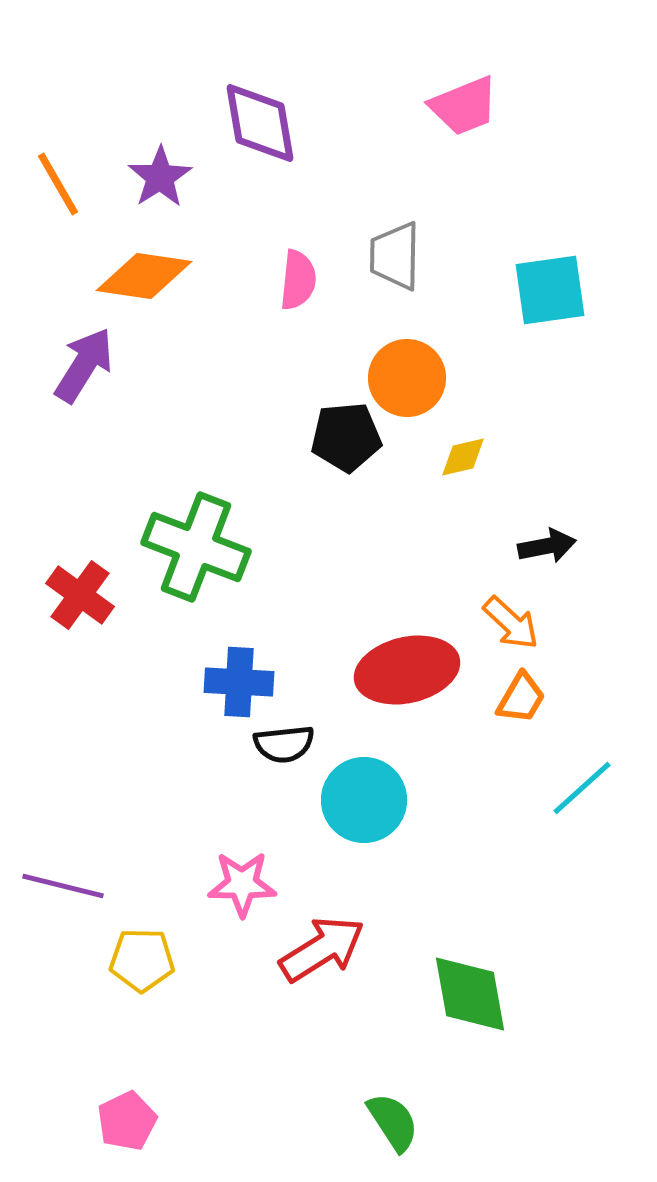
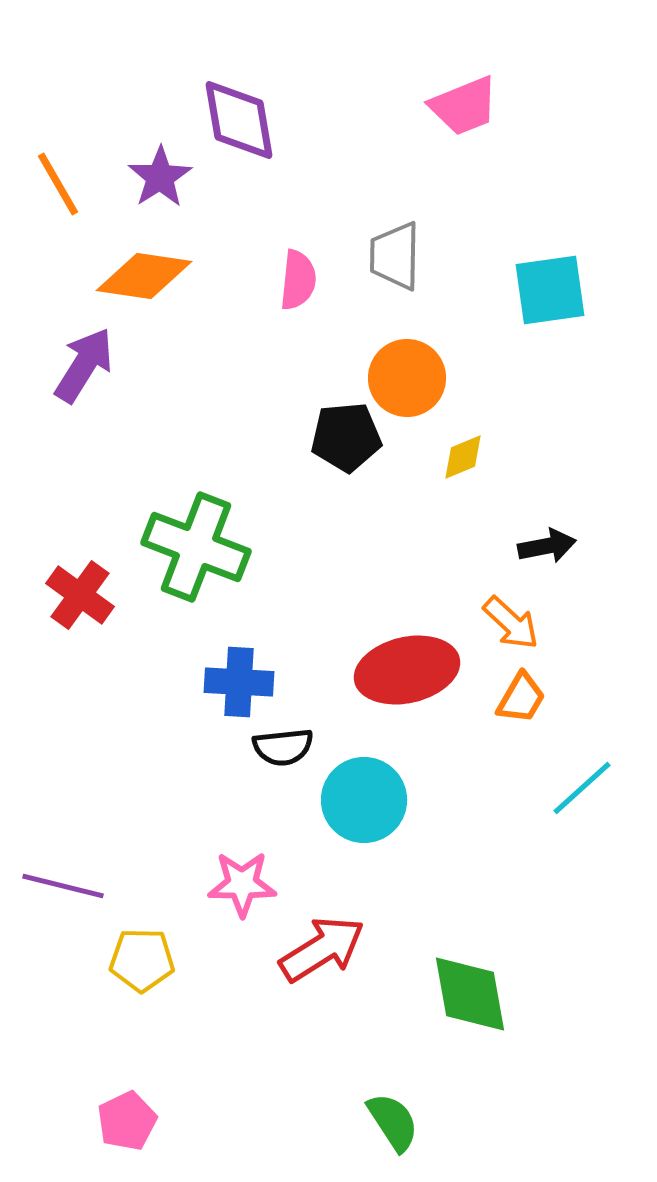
purple diamond: moved 21 px left, 3 px up
yellow diamond: rotated 9 degrees counterclockwise
black semicircle: moved 1 px left, 3 px down
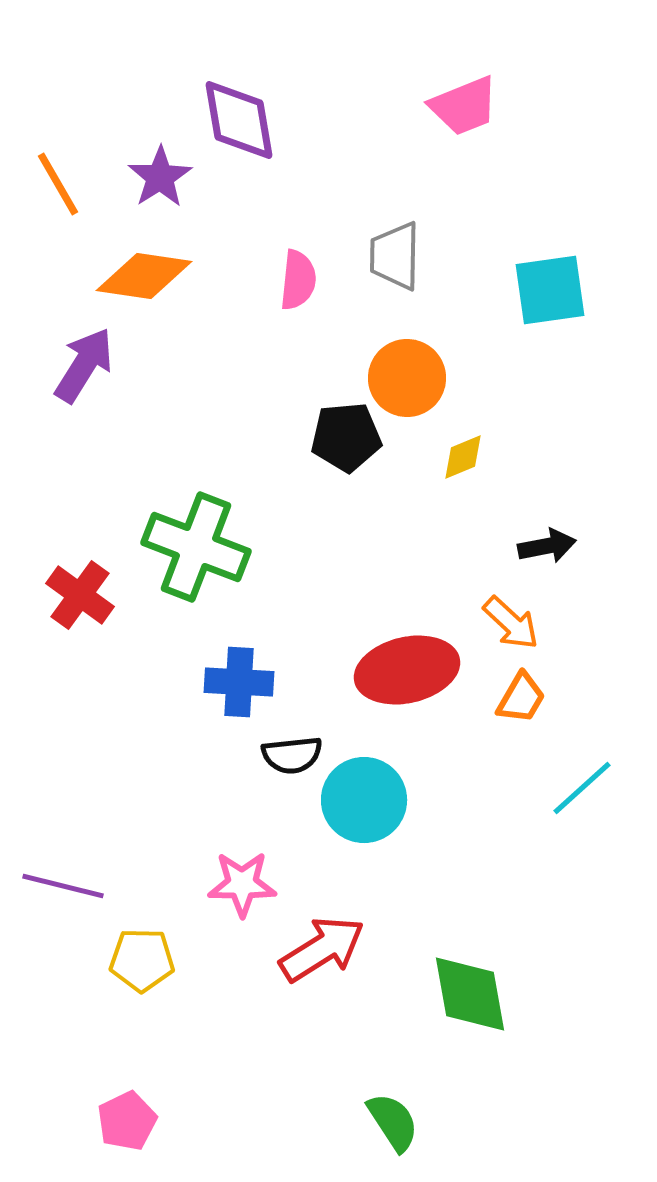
black semicircle: moved 9 px right, 8 px down
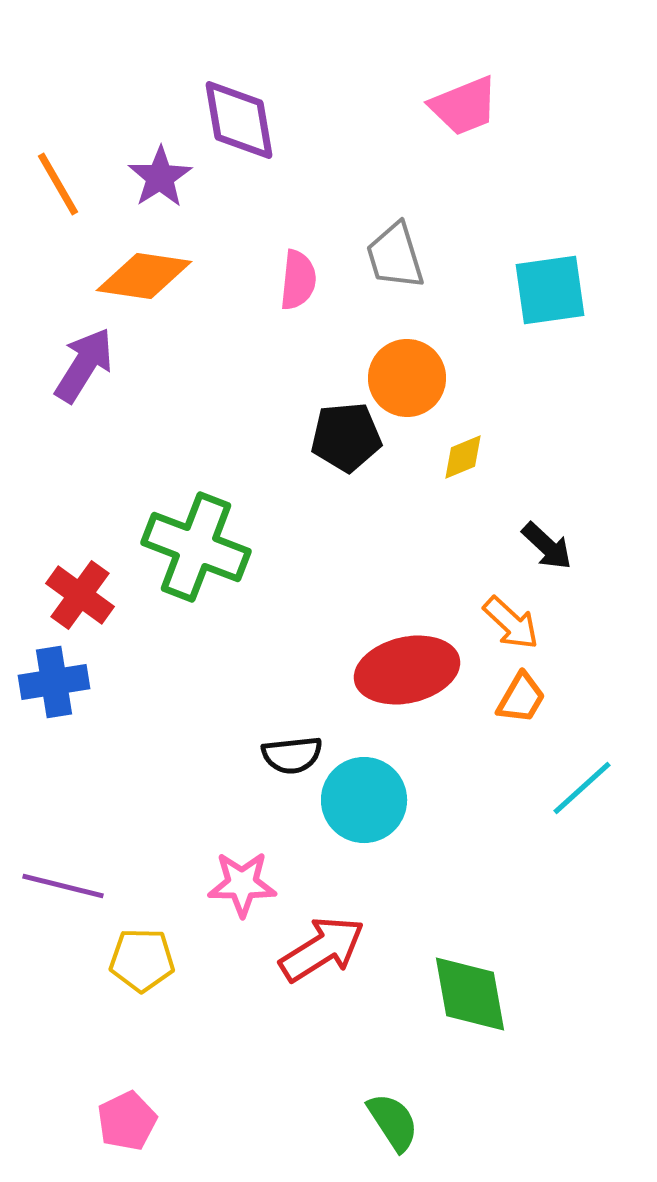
gray trapezoid: rotated 18 degrees counterclockwise
black arrow: rotated 54 degrees clockwise
blue cross: moved 185 px left; rotated 12 degrees counterclockwise
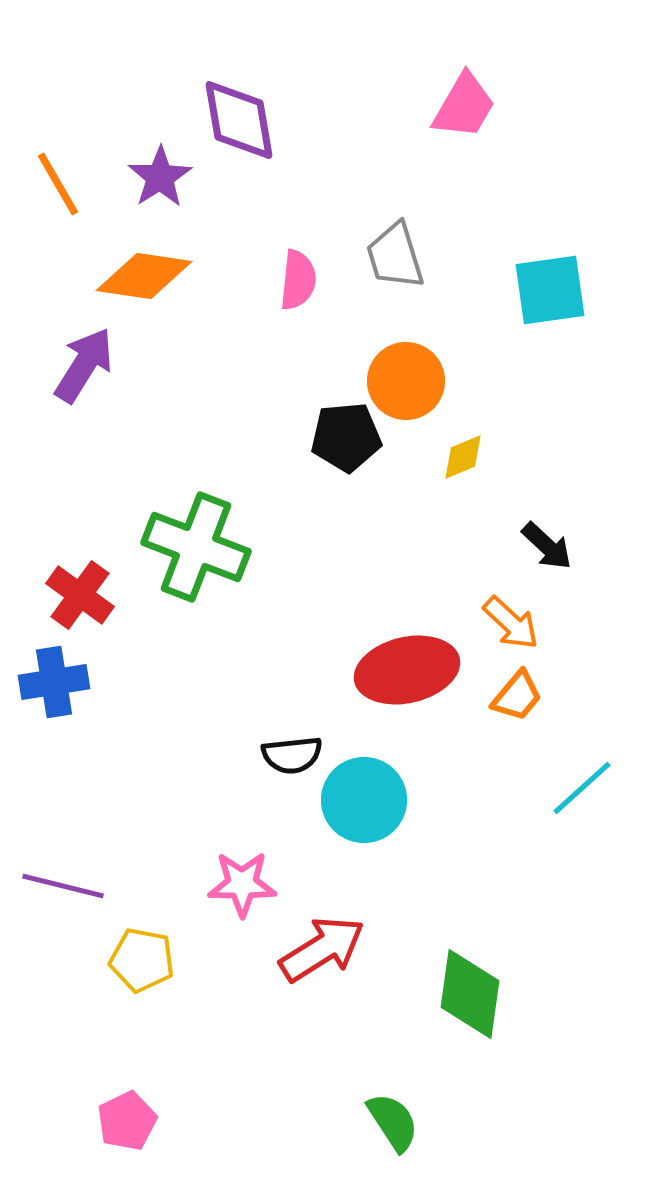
pink trapezoid: rotated 38 degrees counterclockwise
orange circle: moved 1 px left, 3 px down
orange trapezoid: moved 4 px left, 2 px up; rotated 10 degrees clockwise
yellow pentagon: rotated 10 degrees clockwise
green diamond: rotated 18 degrees clockwise
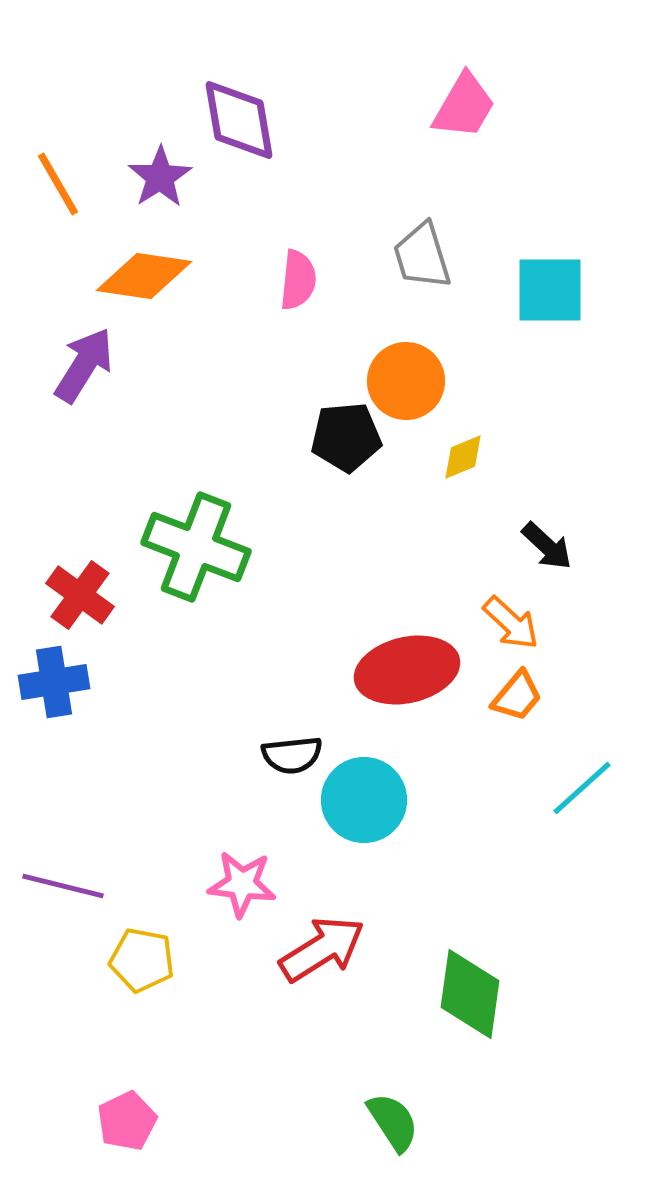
gray trapezoid: moved 27 px right
cyan square: rotated 8 degrees clockwise
pink star: rotated 6 degrees clockwise
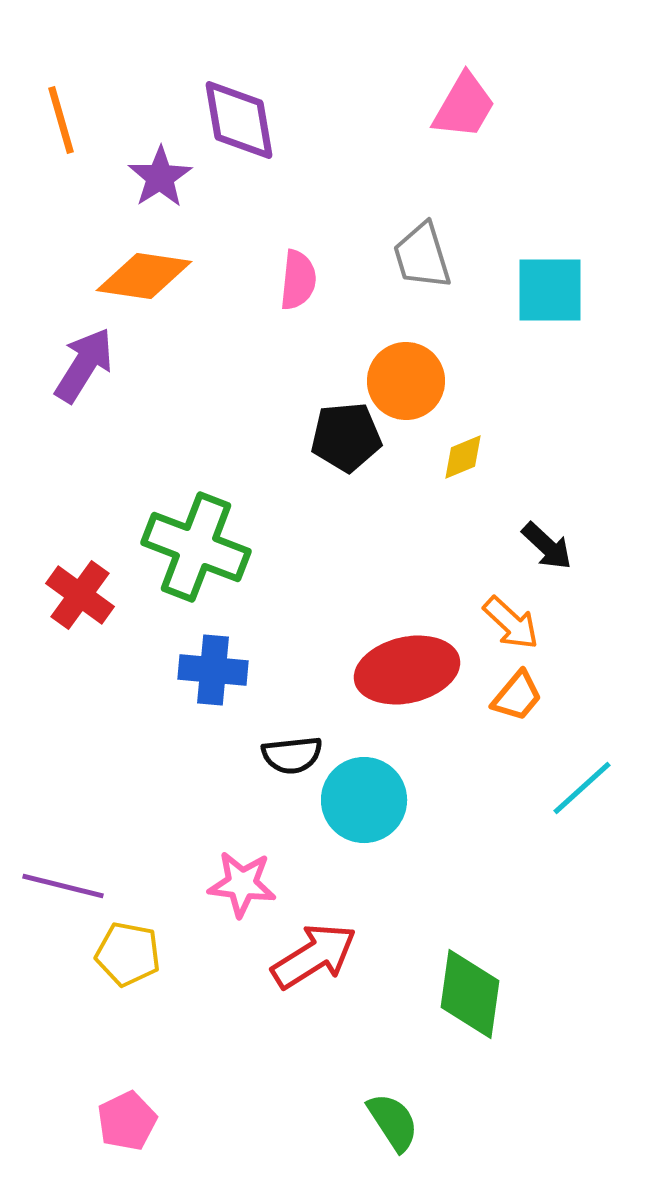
orange line: moved 3 px right, 64 px up; rotated 14 degrees clockwise
blue cross: moved 159 px right, 12 px up; rotated 14 degrees clockwise
red arrow: moved 8 px left, 7 px down
yellow pentagon: moved 14 px left, 6 px up
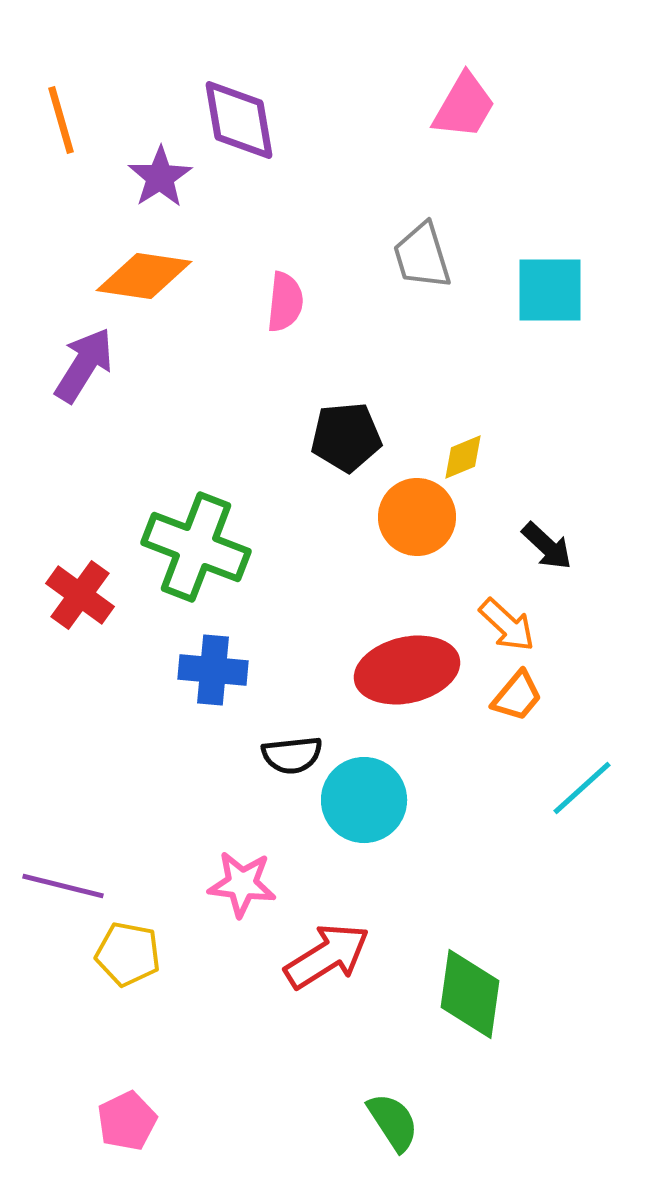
pink semicircle: moved 13 px left, 22 px down
orange circle: moved 11 px right, 136 px down
orange arrow: moved 4 px left, 2 px down
red arrow: moved 13 px right
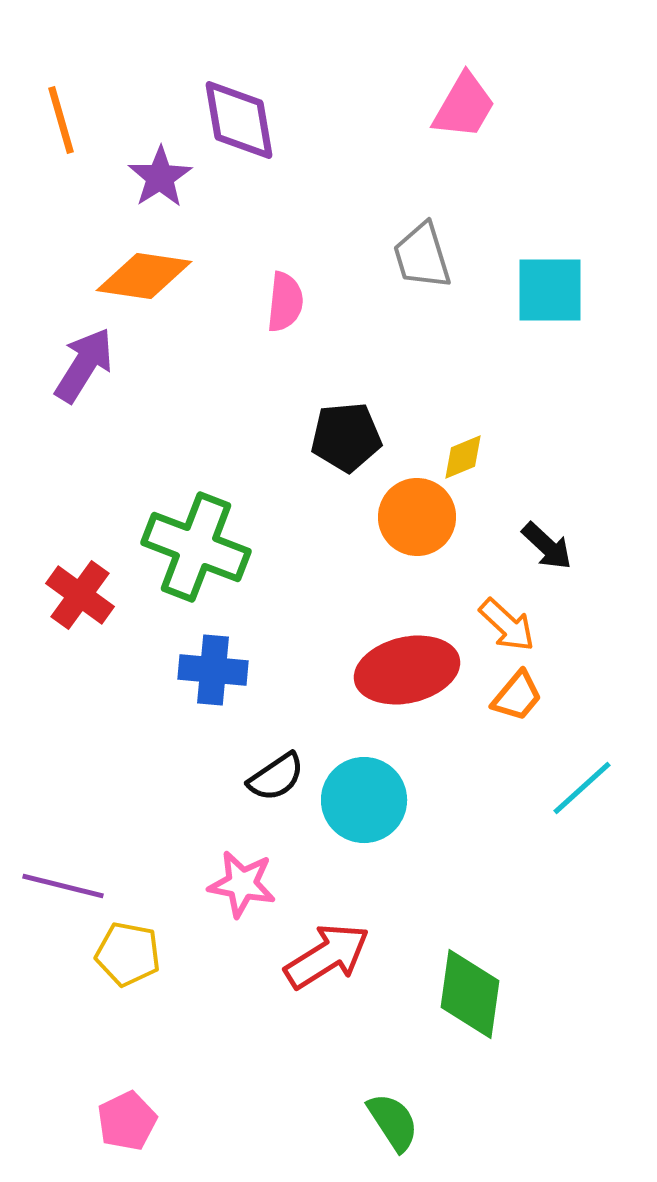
black semicircle: moved 16 px left, 22 px down; rotated 28 degrees counterclockwise
pink star: rotated 4 degrees clockwise
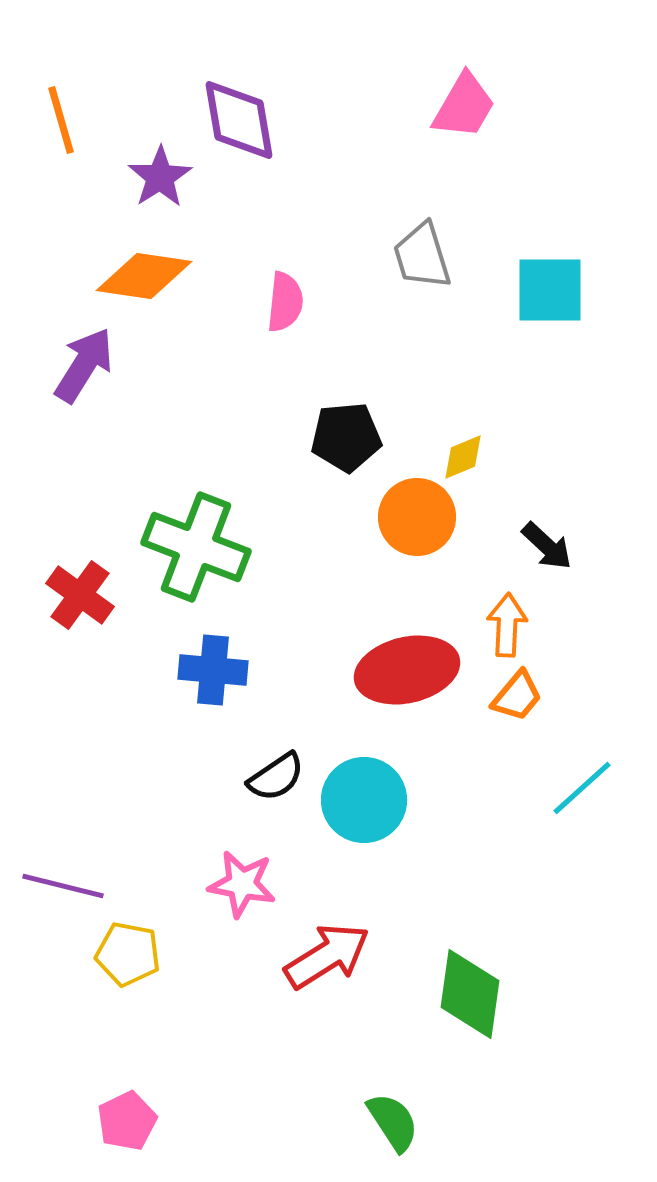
orange arrow: rotated 130 degrees counterclockwise
